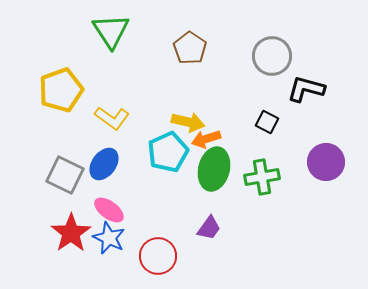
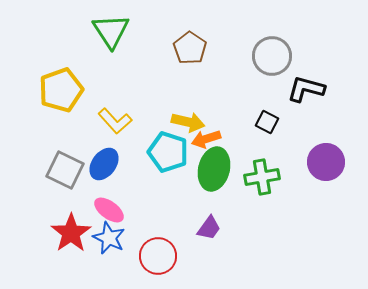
yellow L-shape: moved 3 px right, 3 px down; rotated 12 degrees clockwise
cyan pentagon: rotated 30 degrees counterclockwise
gray square: moved 5 px up
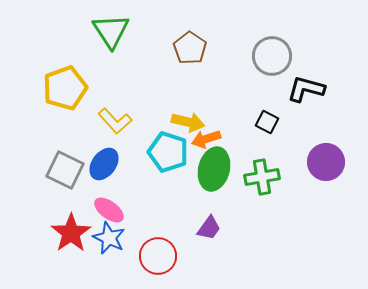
yellow pentagon: moved 4 px right, 2 px up
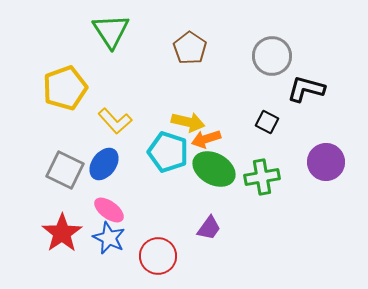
green ellipse: rotated 75 degrees counterclockwise
red star: moved 9 px left
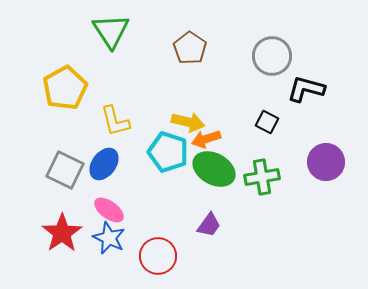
yellow pentagon: rotated 9 degrees counterclockwise
yellow L-shape: rotated 28 degrees clockwise
purple trapezoid: moved 3 px up
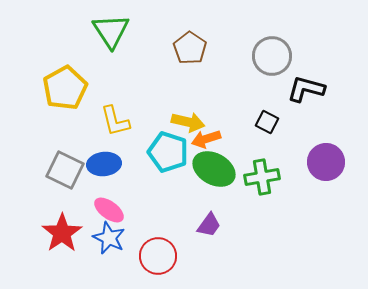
blue ellipse: rotated 48 degrees clockwise
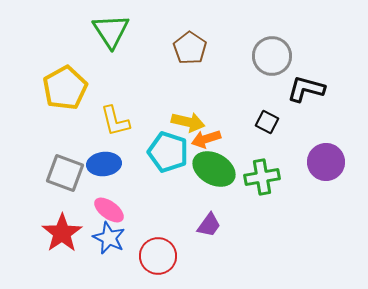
gray square: moved 3 px down; rotated 6 degrees counterclockwise
